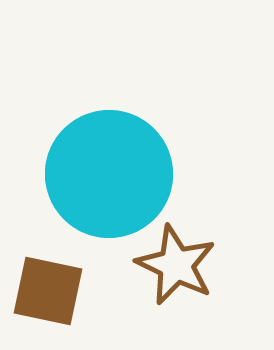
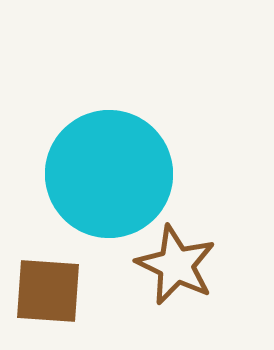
brown square: rotated 8 degrees counterclockwise
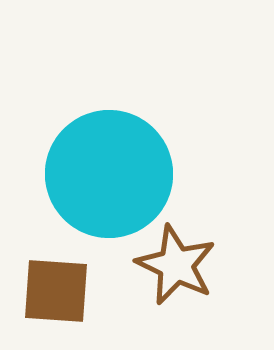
brown square: moved 8 px right
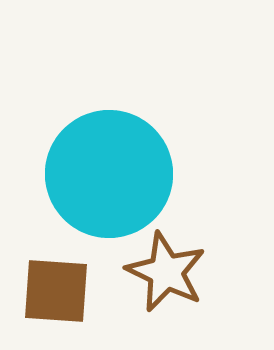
brown star: moved 10 px left, 7 px down
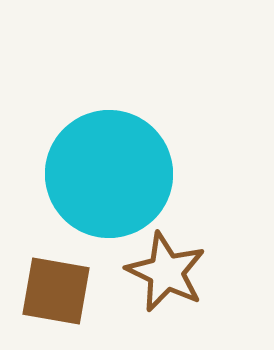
brown square: rotated 6 degrees clockwise
